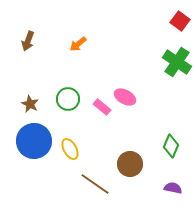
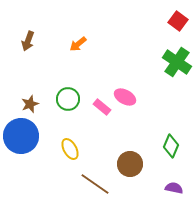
red square: moved 2 px left
brown star: rotated 24 degrees clockwise
blue circle: moved 13 px left, 5 px up
purple semicircle: moved 1 px right
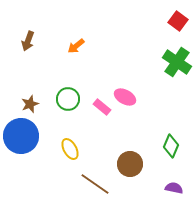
orange arrow: moved 2 px left, 2 px down
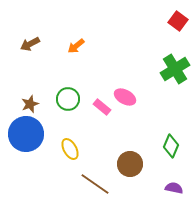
brown arrow: moved 2 px right, 3 px down; rotated 42 degrees clockwise
green cross: moved 2 px left, 7 px down; rotated 24 degrees clockwise
blue circle: moved 5 px right, 2 px up
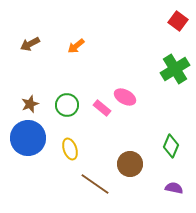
green circle: moved 1 px left, 6 px down
pink rectangle: moved 1 px down
blue circle: moved 2 px right, 4 px down
yellow ellipse: rotated 10 degrees clockwise
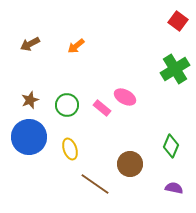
brown star: moved 4 px up
blue circle: moved 1 px right, 1 px up
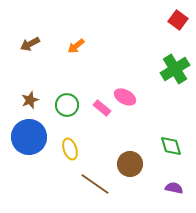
red square: moved 1 px up
green diamond: rotated 40 degrees counterclockwise
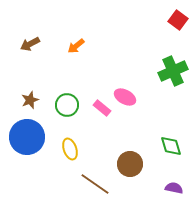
green cross: moved 2 px left, 2 px down; rotated 8 degrees clockwise
blue circle: moved 2 px left
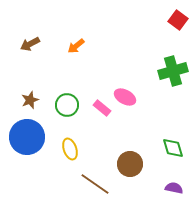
green cross: rotated 8 degrees clockwise
green diamond: moved 2 px right, 2 px down
